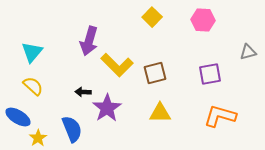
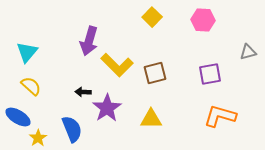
cyan triangle: moved 5 px left
yellow semicircle: moved 2 px left
yellow triangle: moved 9 px left, 6 px down
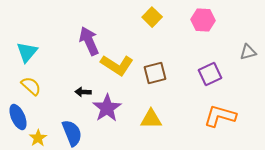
purple arrow: rotated 140 degrees clockwise
yellow L-shape: rotated 12 degrees counterclockwise
purple square: rotated 15 degrees counterclockwise
blue ellipse: rotated 35 degrees clockwise
blue semicircle: moved 4 px down
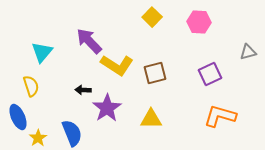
pink hexagon: moved 4 px left, 2 px down
purple arrow: rotated 20 degrees counterclockwise
cyan triangle: moved 15 px right
yellow semicircle: rotated 30 degrees clockwise
black arrow: moved 2 px up
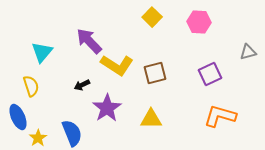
black arrow: moved 1 px left, 5 px up; rotated 28 degrees counterclockwise
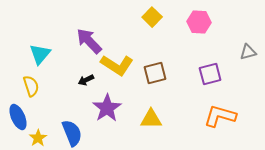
cyan triangle: moved 2 px left, 2 px down
purple square: rotated 10 degrees clockwise
black arrow: moved 4 px right, 5 px up
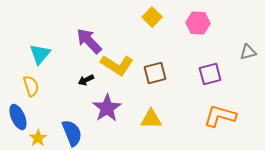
pink hexagon: moved 1 px left, 1 px down
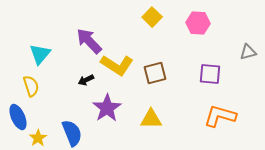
purple square: rotated 20 degrees clockwise
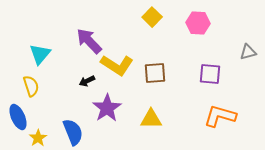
brown square: rotated 10 degrees clockwise
black arrow: moved 1 px right, 1 px down
blue semicircle: moved 1 px right, 1 px up
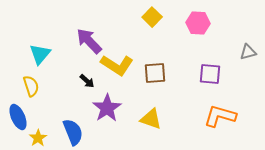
black arrow: rotated 112 degrees counterclockwise
yellow triangle: rotated 20 degrees clockwise
